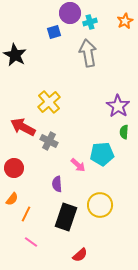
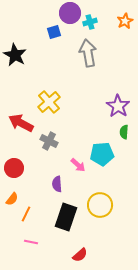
red arrow: moved 2 px left, 4 px up
pink line: rotated 24 degrees counterclockwise
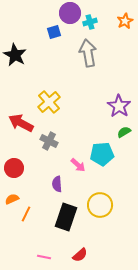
purple star: moved 1 px right
green semicircle: rotated 56 degrees clockwise
orange semicircle: rotated 152 degrees counterclockwise
pink line: moved 13 px right, 15 px down
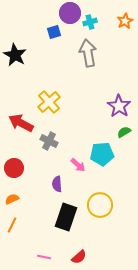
orange line: moved 14 px left, 11 px down
red semicircle: moved 1 px left, 2 px down
